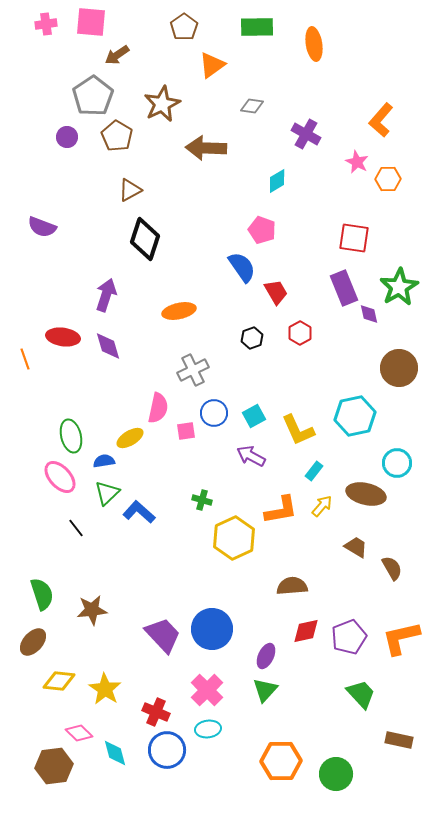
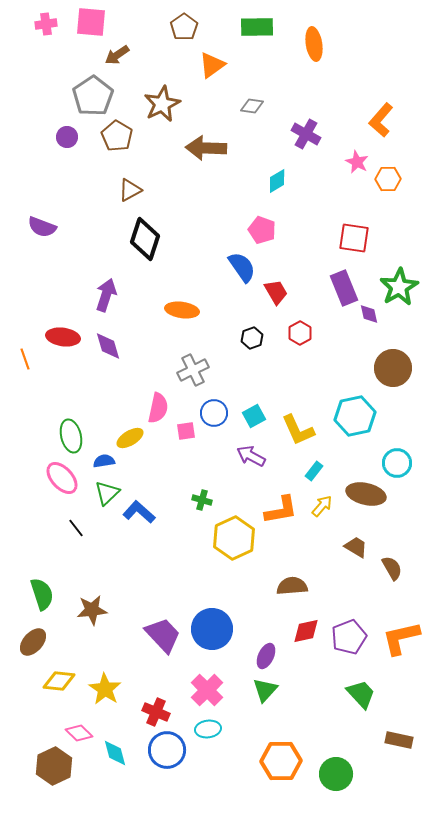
orange ellipse at (179, 311): moved 3 px right, 1 px up; rotated 20 degrees clockwise
brown circle at (399, 368): moved 6 px left
pink ellipse at (60, 477): moved 2 px right, 1 px down
brown hexagon at (54, 766): rotated 18 degrees counterclockwise
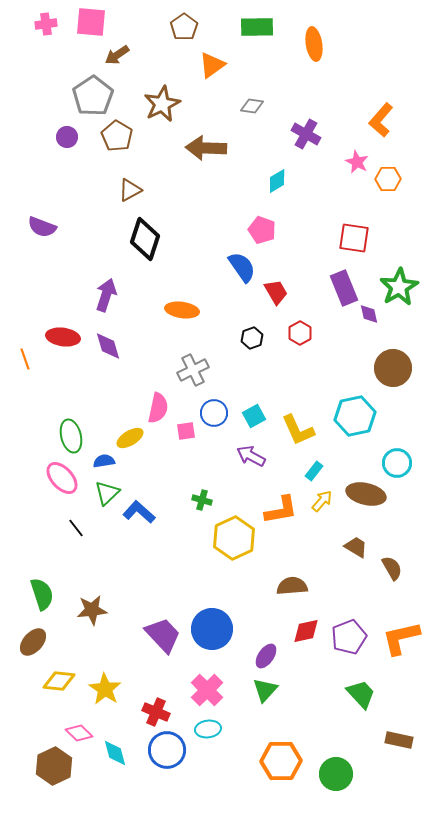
yellow arrow at (322, 506): moved 5 px up
purple ellipse at (266, 656): rotated 10 degrees clockwise
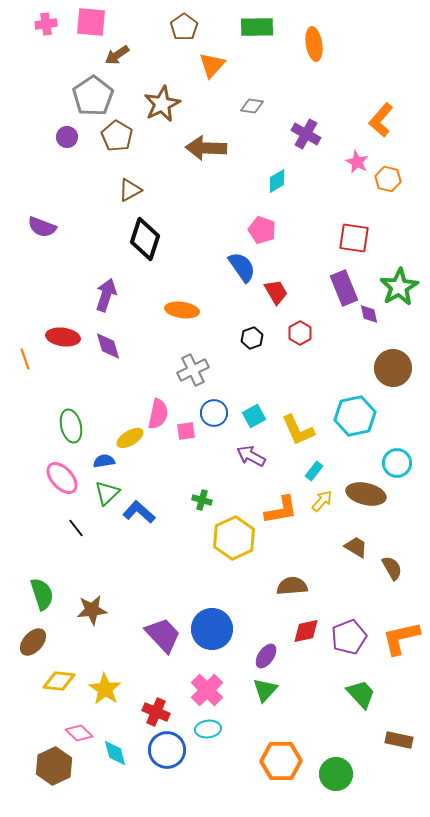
orange triangle at (212, 65): rotated 12 degrees counterclockwise
orange hexagon at (388, 179): rotated 15 degrees clockwise
pink semicircle at (158, 408): moved 6 px down
green ellipse at (71, 436): moved 10 px up
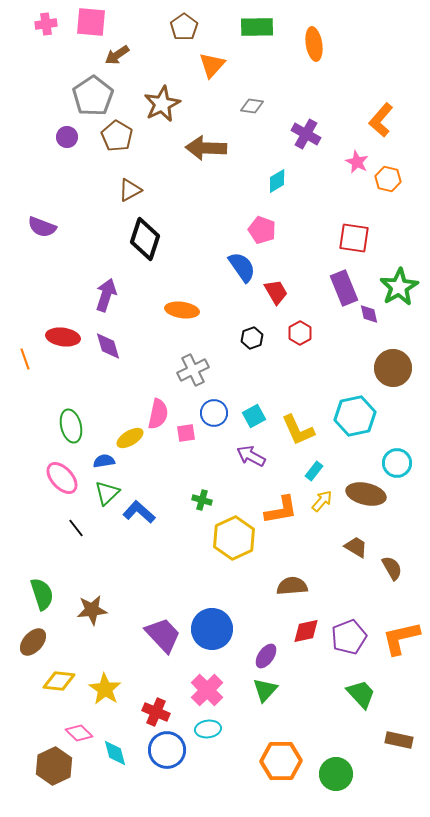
pink square at (186, 431): moved 2 px down
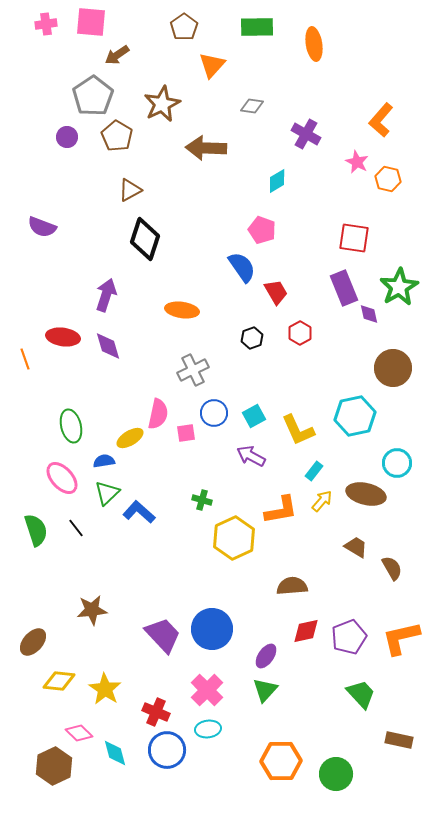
green semicircle at (42, 594): moved 6 px left, 64 px up
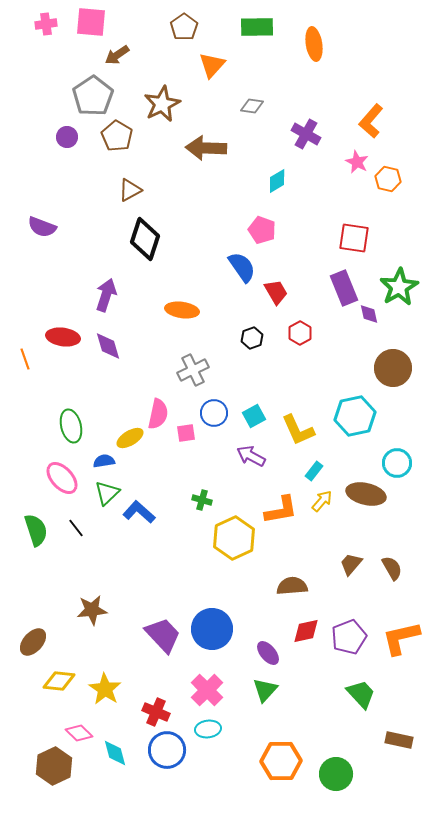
orange L-shape at (381, 120): moved 10 px left, 1 px down
brown trapezoid at (356, 547): moved 5 px left, 17 px down; rotated 80 degrees counterclockwise
purple ellipse at (266, 656): moved 2 px right, 3 px up; rotated 75 degrees counterclockwise
